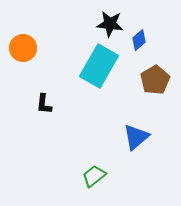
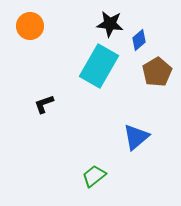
orange circle: moved 7 px right, 22 px up
brown pentagon: moved 2 px right, 8 px up
black L-shape: rotated 65 degrees clockwise
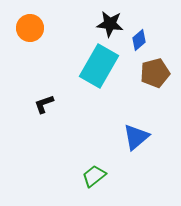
orange circle: moved 2 px down
brown pentagon: moved 2 px left, 1 px down; rotated 16 degrees clockwise
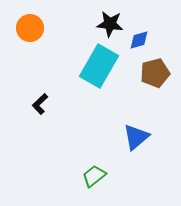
blue diamond: rotated 25 degrees clockwise
black L-shape: moved 4 px left; rotated 25 degrees counterclockwise
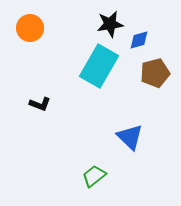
black star: rotated 16 degrees counterclockwise
black L-shape: rotated 115 degrees counterclockwise
blue triangle: moved 6 px left; rotated 36 degrees counterclockwise
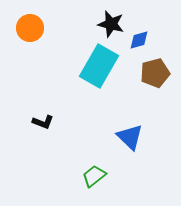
black star: moved 1 px right; rotated 24 degrees clockwise
black L-shape: moved 3 px right, 18 px down
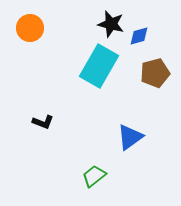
blue diamond: moved 4 px up
blue triangle: rotated 40 degrees clockwise
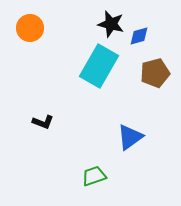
green trapezoid: rotated 20 degrees clockwise
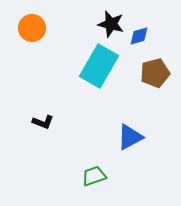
orange circle: moved 2 px right
blue triangle: rotated 8 degrees clockwise
